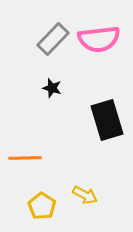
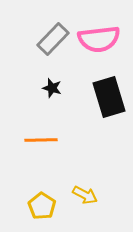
black rectangle: moved 2 px right, 23 px up
orange line: moved 16 px right, 18 px up
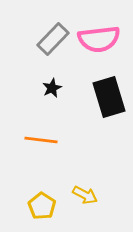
black star: rotated 30 degrees clockwise
orange line: rotated 8 degrees clockwise
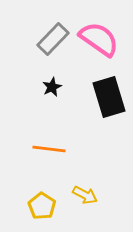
pink semicircle: rotated 138 degrees counterclockwise
black star: moved 1 px up
orange line: moved 8 px right, 9 px down
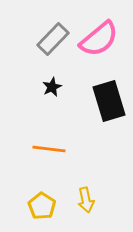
pink semicircle: rotated 105 degrees clockwise
black rectangle: moved 4 px down
yellow arrow: moved 1 px right, 5 px down; rotated 50 degrees clockwise
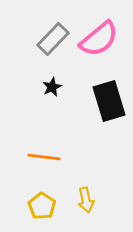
orange line: moved 5 px left, 8 px down
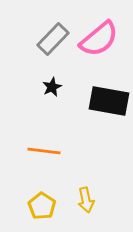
black rectangle: rotated 63 degrees counterclockwise
orange line: moved 6 px up
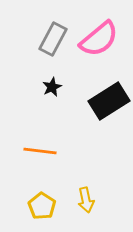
gray rectangle: rotated 16 degrees counterclockwise
black rectangle: rotated 42 degrees counterclockwise
orange line: moved 4 px left
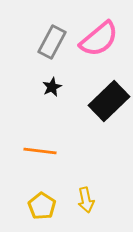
gray rectangle: moved 1 px left, 3 px down
black rectangle: rotated 12 degrees counterclockwise
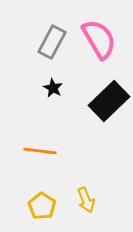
pink semicircle: rotated 81 degrees counterclockwise
black star: moved 1 px right, 1 px down; rotated 18 degrees counterclockwise
yellow arrow: rotated 10 degrees counterclockwise
